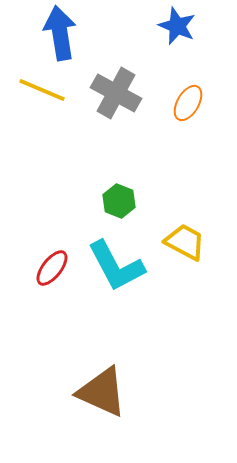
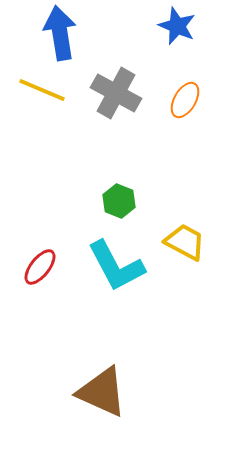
orange ellipse: moved 3 px left, 3 px up
red ellipse: moved 12 px left, 1 px up
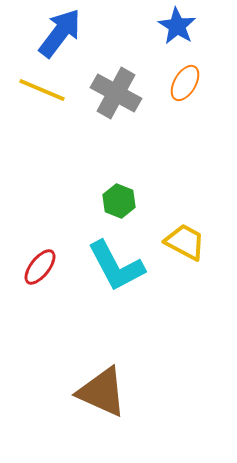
blue star: rotated 9 degrees clockwise
blue arrow: rotated 46 degrees clockwise
orange ellipse: moved 17 px up
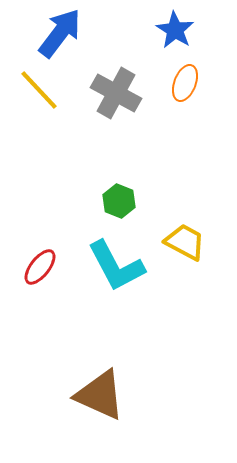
blue star: moved 2 px left, 4 px down
orange ellipse: rotated 9 degrees counterclockwise
yellow line: moved 3 px left; rotated 24 degrees clockwise
brown triangle: moved 2 px left, 3 px down
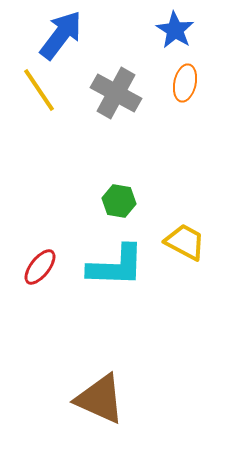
blue arrow: moved 1 px right, 2 px down
orange ellipse: rotated 9 degrees counterclockwise
yellow line: rotated 9 degrees clockwise
green hexagon: rotated 12 degrees counterclockwise
cyan L-shape: rotated 60 degrees counterclockwise
brown triangle: moved 4 px down
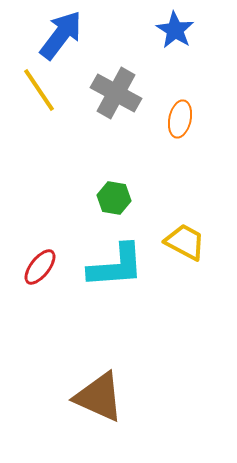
orange ellipse: moved 5 px left, 36 px down
green hexagon: moved 5 px left, 3 px up
cyan L-shape: rotated 6 degrees counterclockwise
brown triangle: moved 1 px left, 2 px up
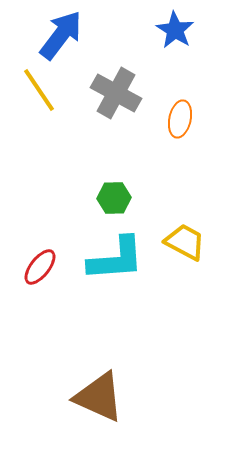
green hexagon: rotated 12 degrees counterclockwise
cyan L-shape: moved 7 px up
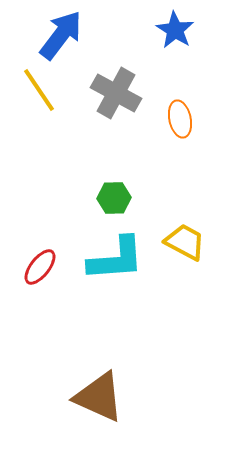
orange ellipse: rotated 24 degrees counterclockwise
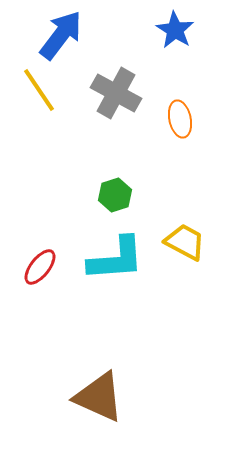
green hexagon: moved 1 px right, 3 px up; rotated 16 degrees counterclockwise
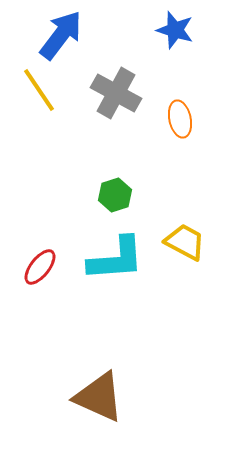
blue star: rotated 15 degrees counterclockwise
